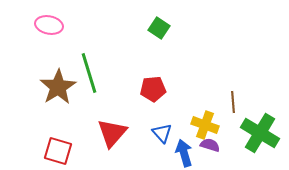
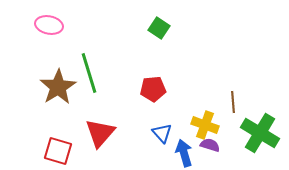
red triangle: moved 12 px left
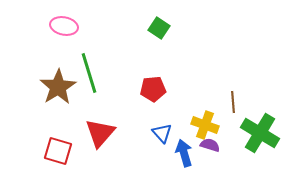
pink ellipse: moved 15 px right, 1 px down
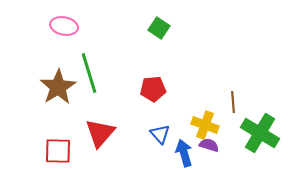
blue triangle: moved 2 px left, 1 px down
purple semicircle: moved 1 px left
red square: rotated 16 degrees counterclockwise
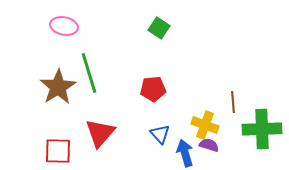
green cross: moved 2 px right, 4 px up; rotated 33 degrees counterclockwise
blue arrow: moved 1 px right
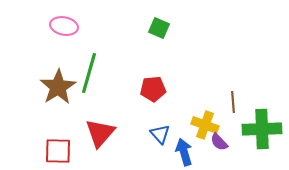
green square: rotated 10 degrees counterclockwise
green line: rotated 33 degrees clockwise
purple semicircle: moved 10 px right, 3 px up; rotated 150 degrees counterclockwise
blue arrow: moved 1 px left, 1 px up
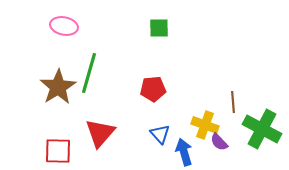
green square: rotated 25 degrees counterclockwise
green cross: rotated 30 degrees clockwise
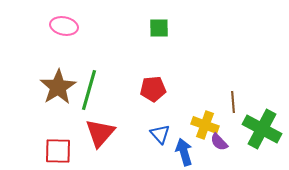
green line: moved 17 px down
